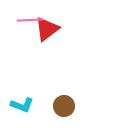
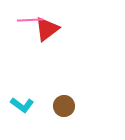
cyan L-shape: rotated 15 degrees clockwise
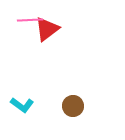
brown circle: moved 9 px right
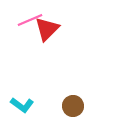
pink line: rotated 20 degrees counterclockwise
red triangle: rotated 8 degrees counterclockwise
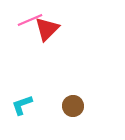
cyan L-shape: rotated 125 degrees clockwise
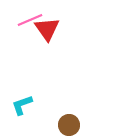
red triangle: rotated 20 degrees counterclockwise
brown circle: moved 4 px left, 19 px down
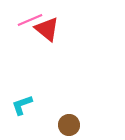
red triangle: rotated 16 degrees counterclockwise
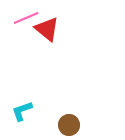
pink line: moved 4 px left, 2 px up
cyan L-shape: moved 6 px down
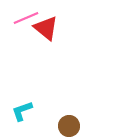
red triangle: moved 1 px left, 1 px up
brown circle: moved 1 px down
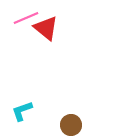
brown circle: moved 2 px right, 1 px up
